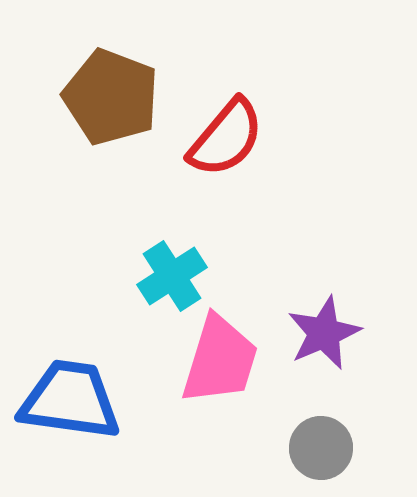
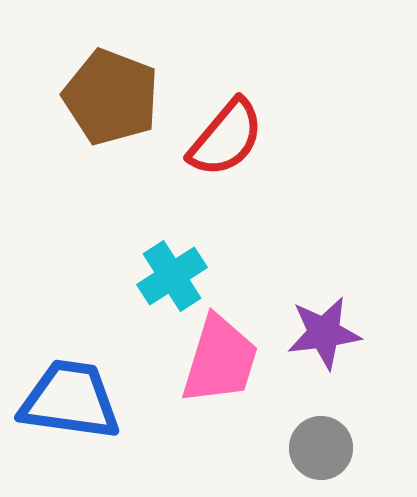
purple star: rotated 16 degrees clockwise
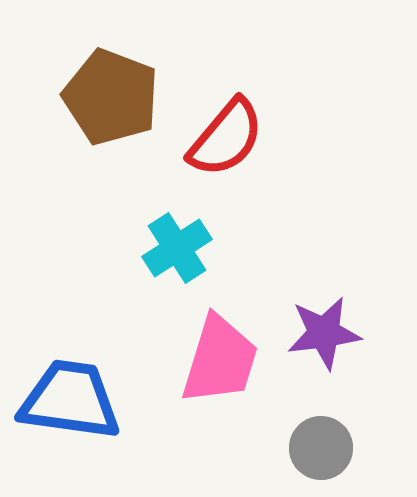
cyan cross: moved 5 px right, 28 px up
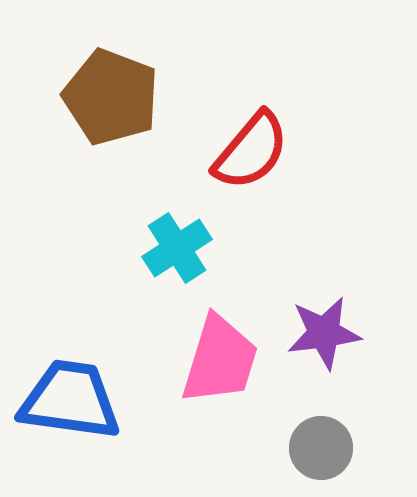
red semicircle: moved 25 px right, 13 px down
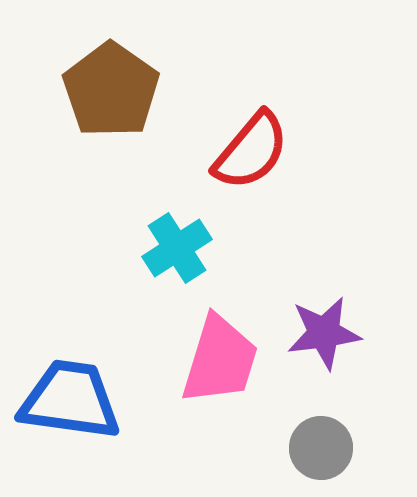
brown pentagon: moved 7 px up; rotated 14 degrees clockwise
